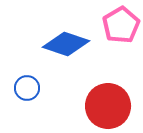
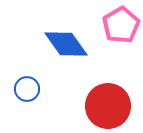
blue diamond: rotated 36 degrees clockwise
blue circle: moved 1 px down
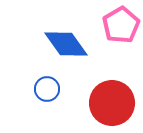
blue circle: moved 20 px right
red circle: moved 4 px right, 3 px up
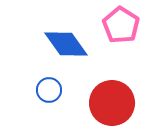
pink pentagon: rotated 9 degrees counterclockwise
blue circle: moved 2 px right, 1 px down
